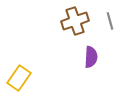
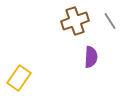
gray line: rotated 18 degrees counterclockwise
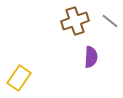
gray line: rotated 18 degrees counterclockwise
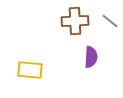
brown cross: rotated 16 degrees clockwise
yellow rectangle: moved 11 px right, 8 px up; rotated 60 degrees clockwise
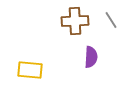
gray line: moved 1 px right, 1 px up; rotated 18 degrees clockwise
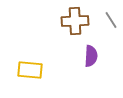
purple semicircle: moved 1 px up
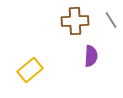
yellow rectangle: rotated 45 degrees counterclockwise
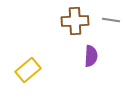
gray line: rotated 48 degrees counterclockwise
yellow rectangle: moved 2 px left
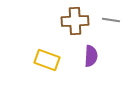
yellow rectangle: moved 19 px right, 10 px up; rotated 60 degrees clockwise
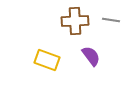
purple semicircle: rotated 40 degrees counterclockwise
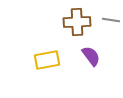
brown cross: moved 2 px right, 1 px down
yellow rectangle: rotated 30 degrees counterclockwise
